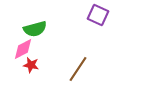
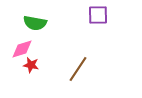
purple square: rotated 25 degrees counterclockwise
green semicircle: moved 6 px up; rotated 25 degrees clockwise
pink diamond: moved 1 px left; rotated 10 degrees clockwise
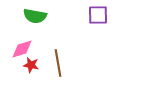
green semicircle: moved 7 px up
brown line: moved 20 px left, 6 px up; rotated 44 degrees counterclockwise
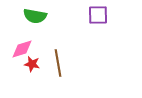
red star: moved 1 px right, 1 px up
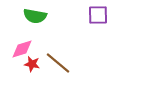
brown line: rotated 40 degrees counterclockwise
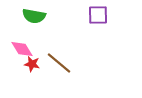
green semicircle: moved 1 px left
pink diamond: rotated 75 degrees clockwise
brown line: moved 1 px right
